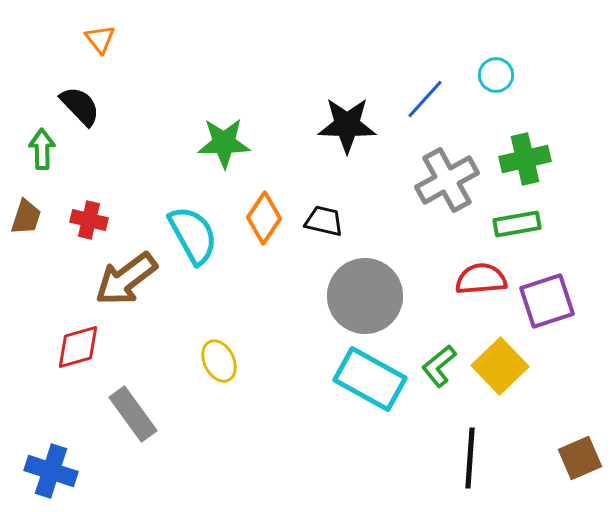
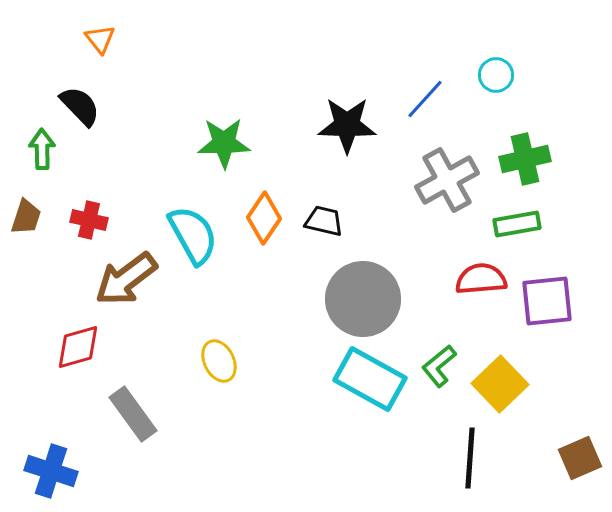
gray circle: moved 2 px left, 3 px down
purple square: rotated 12 degrees clockwise
yellow square: moved 18 px down
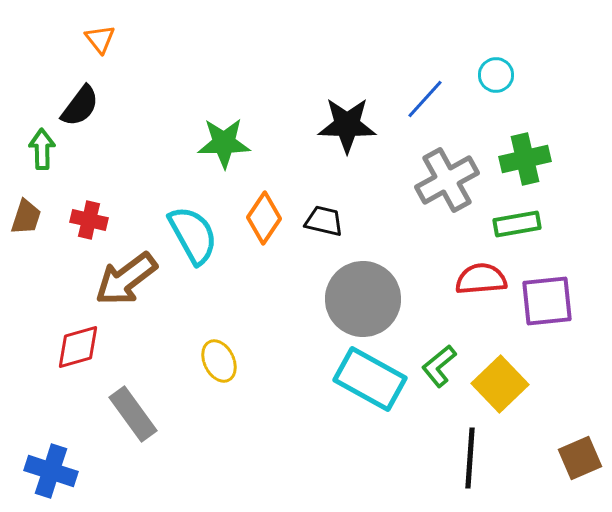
black semicircle: rotated 81 degrees clockwise
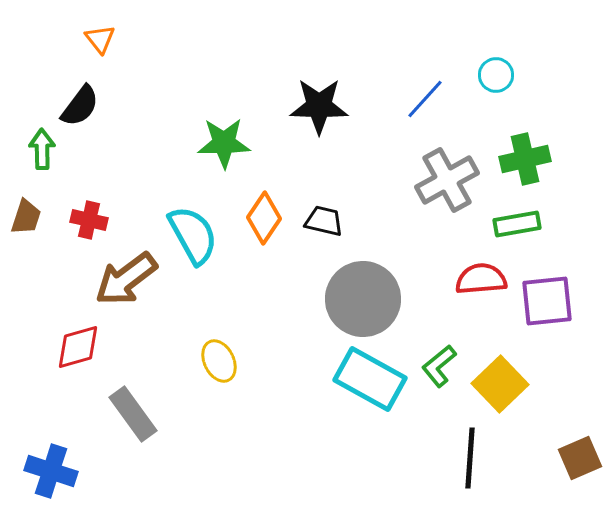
black star: moved 28 px left, 19 px up
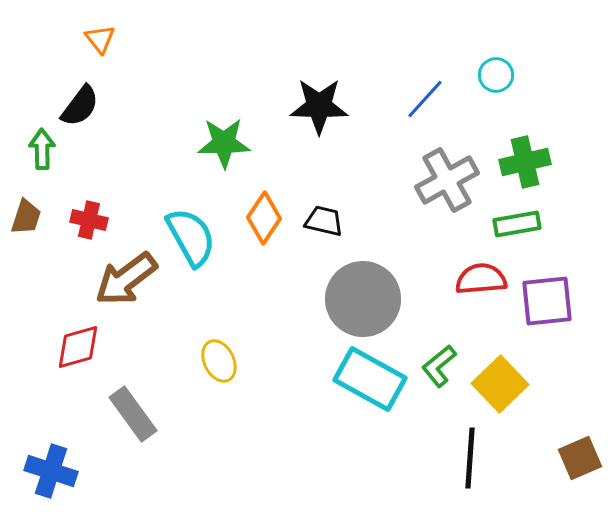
green cross: moved 3 px down
cyan semicircle: moved 2 px left, 2 px down
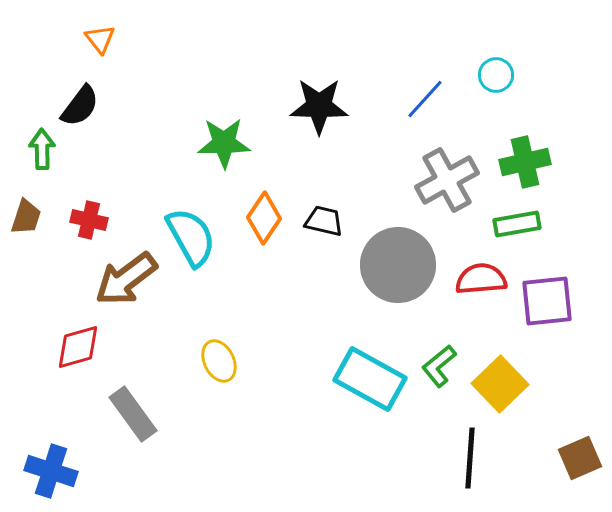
gray circle: moved 35 px right, 34 px up
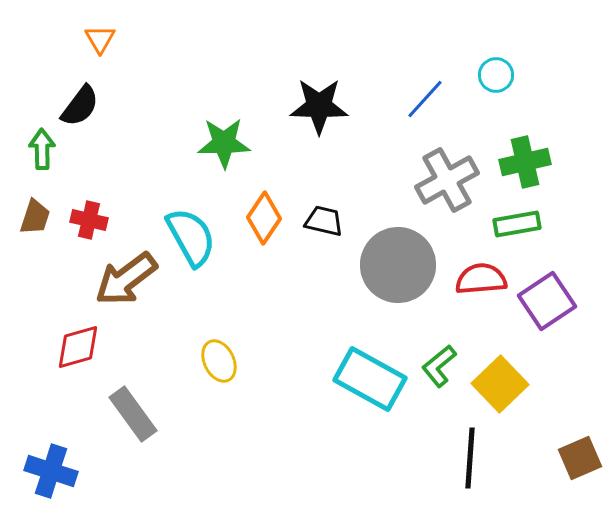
orange triangle: rotated 8 degrees clockwise
brown trapezoid: moved 9 px right
purple square: rotated 28 degrees counterclockwise
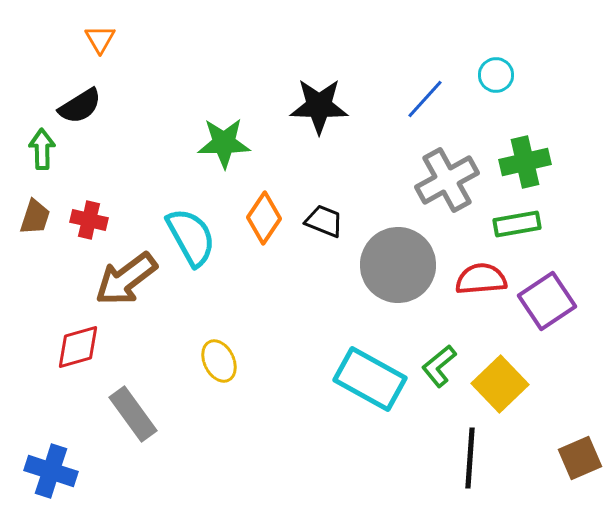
black semicircle: rotated 21 degrees clockwise
black trapezoid: rotated 9 degrees clockwise
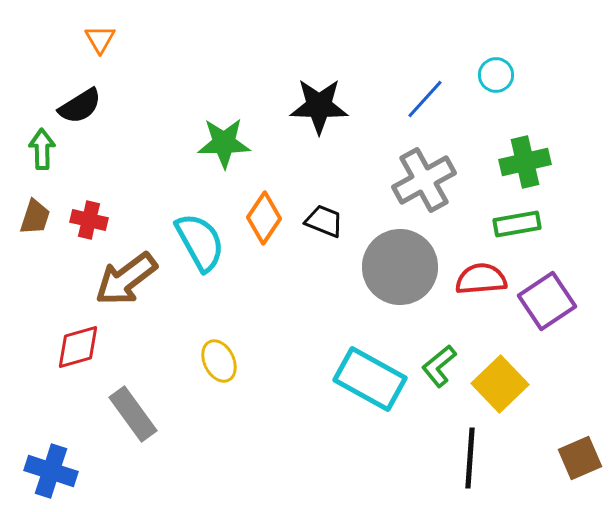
gray cross: moved 23 px left
cyan semicircle: moved 9 px right, 5 px down
gray circle: moved 2 px right, 2 px down
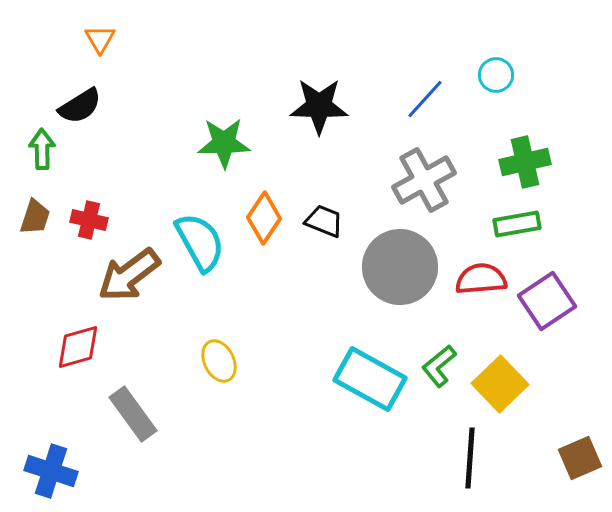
brown arrow: moved 3 px right, 4 px up
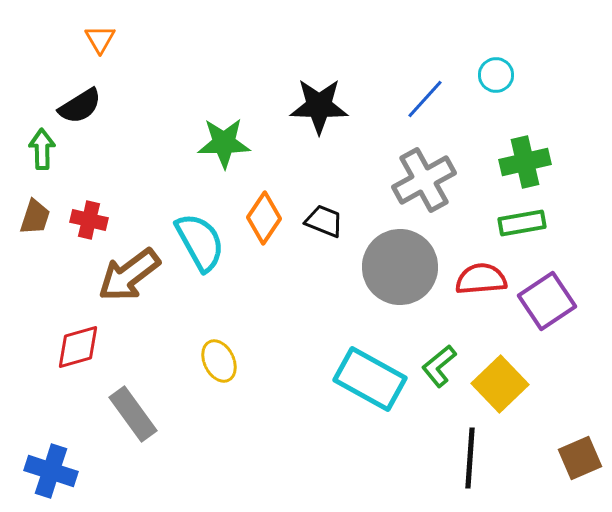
green rectangle: moved 5 px right, 1 px up
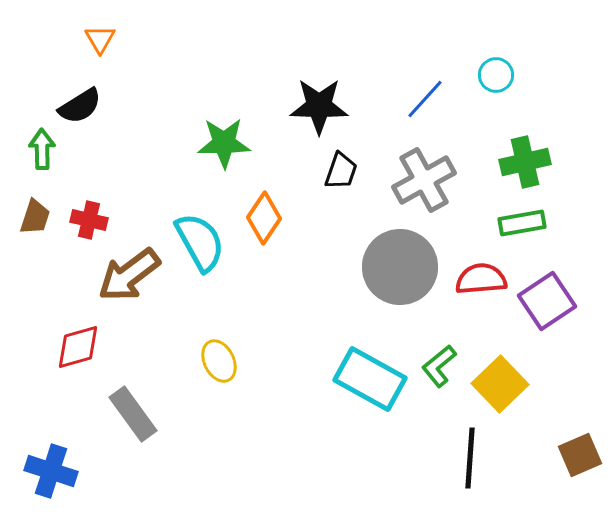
black trapezoid: moved 17 px right, 50 px up; rotated 87 degrees clockwise
brown square: moved 3 px up
